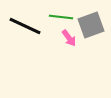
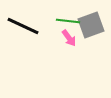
green line: moved 7 px right, 4 px down
black line: moved 2 px left
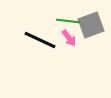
black line: moved 17 px right, 14 px down
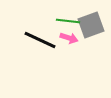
pink arrow: rotated 36 degrees counterclockwise
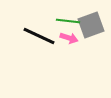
black line: moved 1 px left, 4 px up
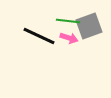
gray square: moved 2 px left, 1 px down
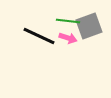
pink arrow: moved 1 px left
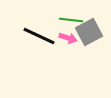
green line: moved 3 px right, 1 px up
gray square: moved 6 px down; rotated 8 degrees counterclockwise
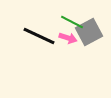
green line: moved 1 px right, 2 px down; rotated 20 degrees clockwise
